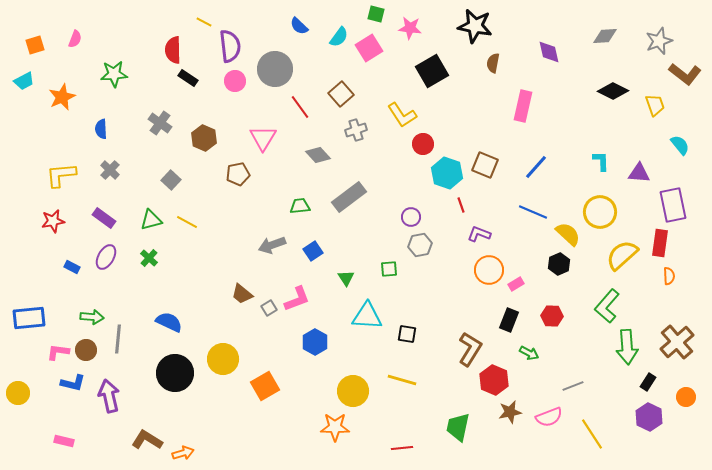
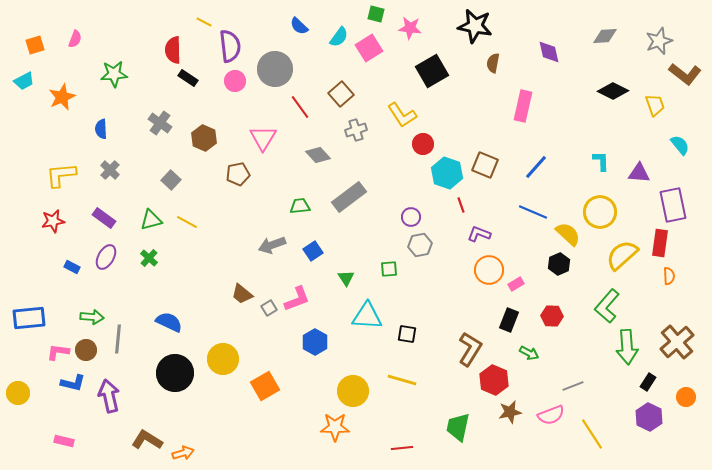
pink semicircle at (549, 417): moved 2 px right, 2 px up
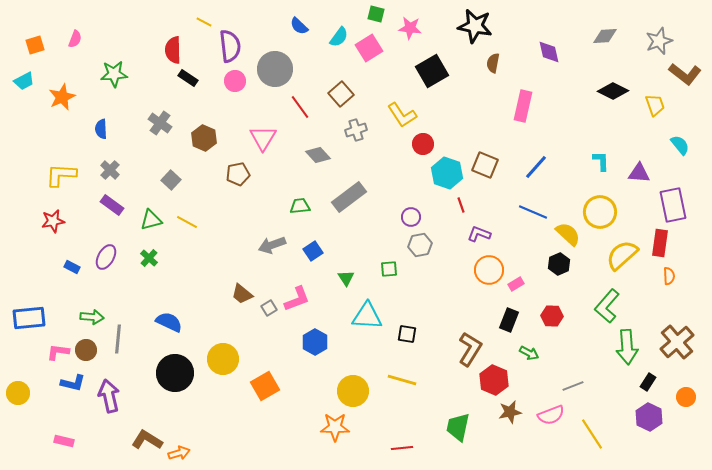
yellow L-shape at (61, 175): rotated 8 degrees clockwise
purple rectangle at (104, 218): moved 8 px right, 13 px up
orange arrow at (183, 453): moved 4 px left
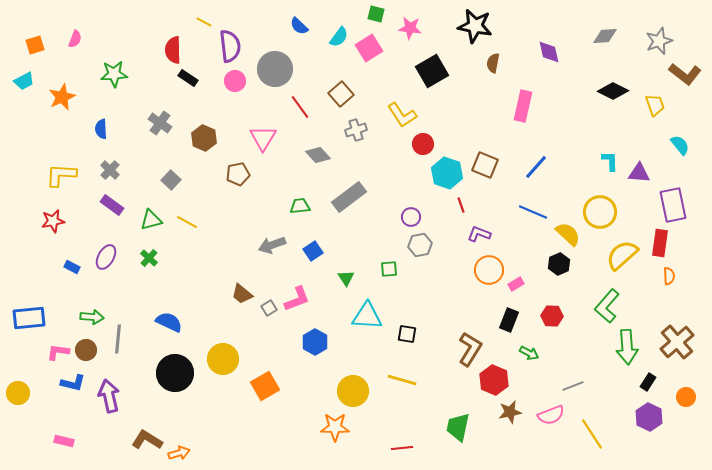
cyan L-shape at (601, 161): moved 9 px right
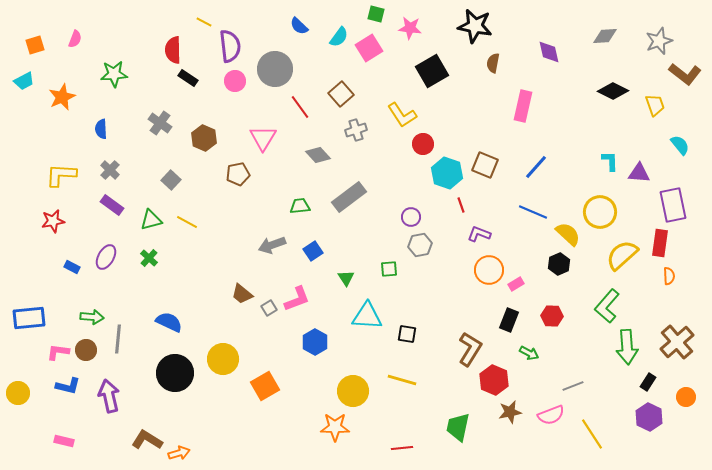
blue L-shape at (73, 383): moved 5 px left, 3 px down
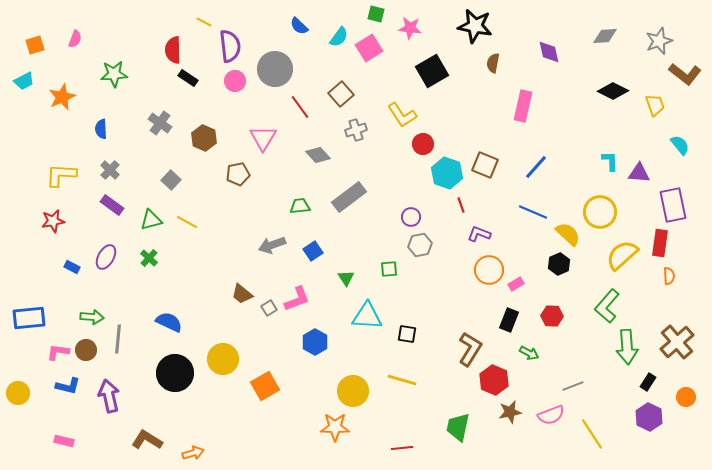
orange arrow at (179, 453): moved 14 px right
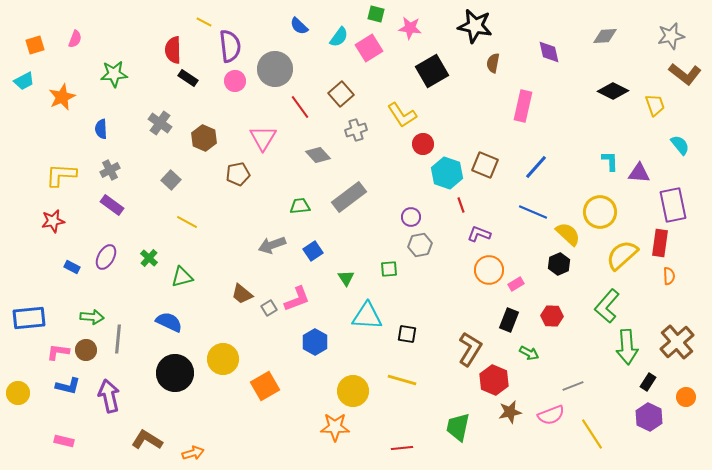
gray star at (659, 41): moved 12 px right, 5 px up; rotated 8 degrees clockwise
gray cross at (110, 170): rotated 18 degrees clockwise
green triangle at (151, 220): moved 31 px right, 57 px down
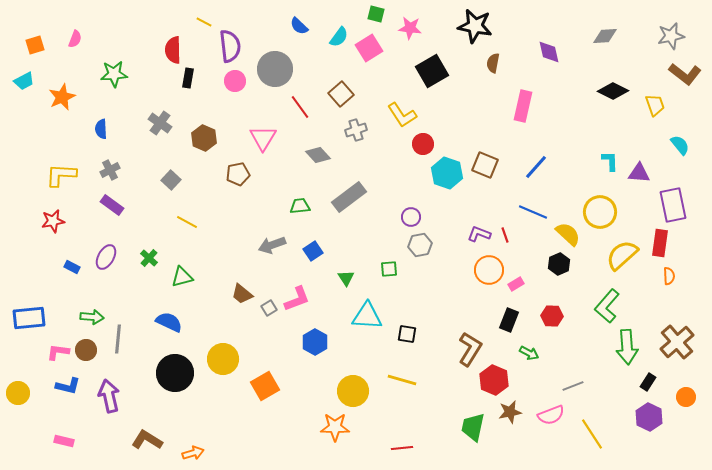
black rectangle at (188, 78): rotated 66 degrees clockwise
red line at (461, 205): moved 44 px right, 30 px down
green trapezoid at (458, 427): moved 15 px right
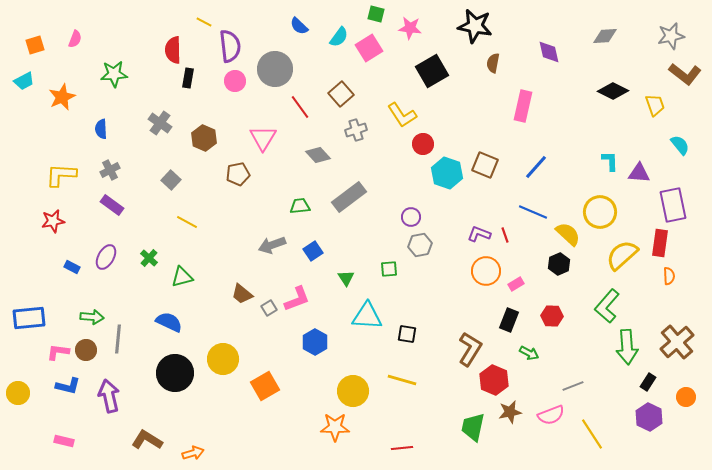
orange circle at (489, 270): moved 3 px left, 1 px down
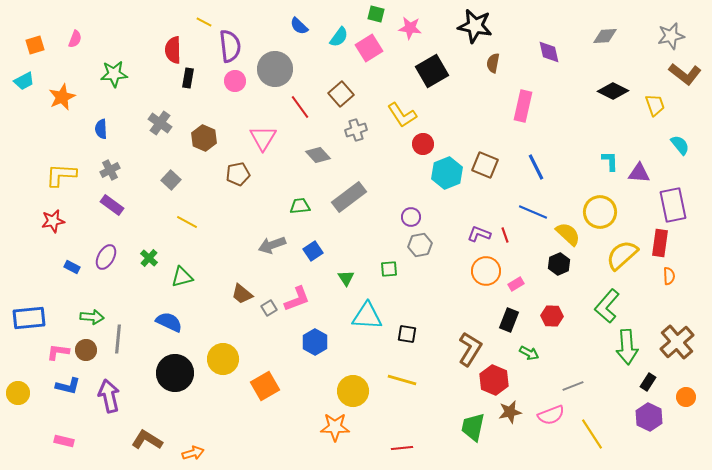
blue line at (536, 167): rotated 68 degrees counterclockwise
cyan hexagon at (447, 173): rotated 20 degrees clockwise
